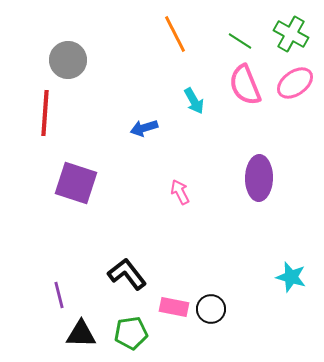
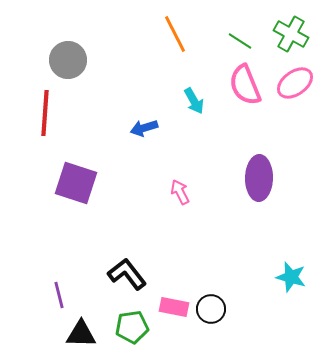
green pentagon: moved 1 px right, 6 px up
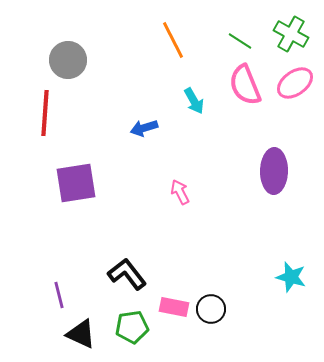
orange line: moved 2 px left, 6 px down
purple ellipse: moved 15 px right, 7 px up
purple square: rotated 27 degrees counterclockwise
black triangle: rotated 24 degrees clockwise
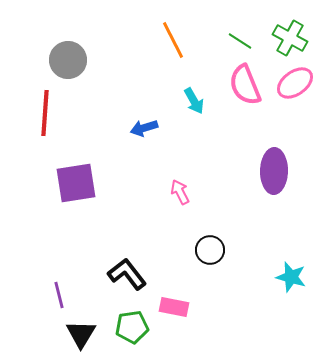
green cross: moved 1 px left, 4 px down
black circle: moved 1 px left, 59 px up
black triangle: rotated 36 degrees clockwise
